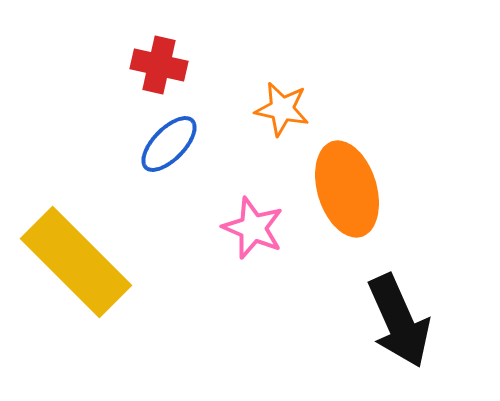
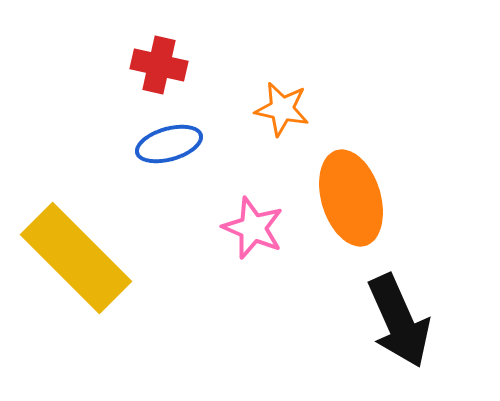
blue ellipse: rotated 30 degrees clockwise
orange ellipse: moved 4 px right, 9 px down
yellow rectangle: moved 4 px up
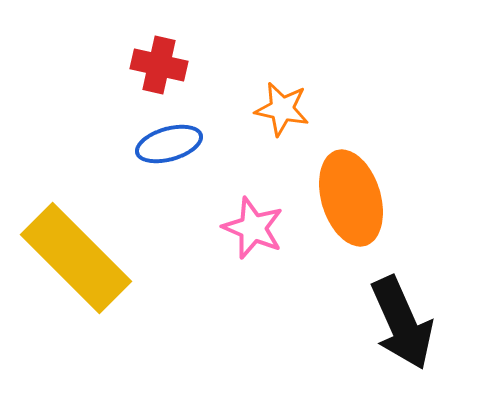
black arrow: moved 3 px right, 2 px down
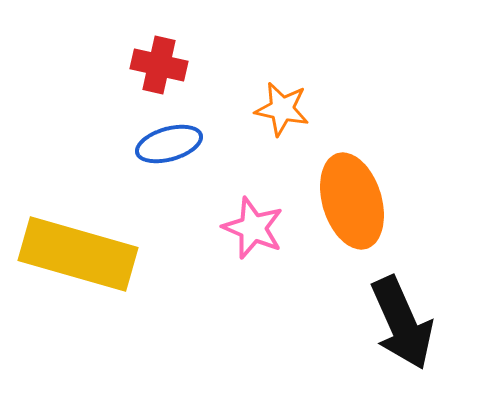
orange ellipse: moved 1 px right, 3 px down
yellow rectangle: moved 2 px right, 4 px up; rotated 29 degrees counterclockwise
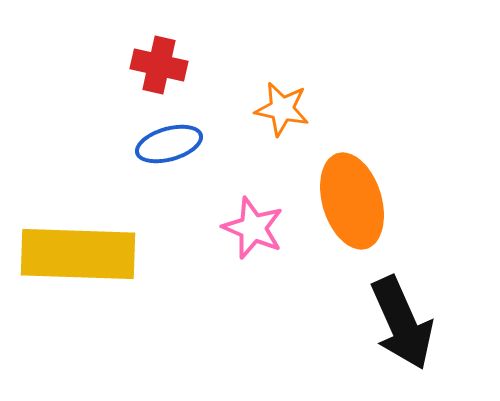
yellow rectangle: rotated 14 degrees counterclockwise
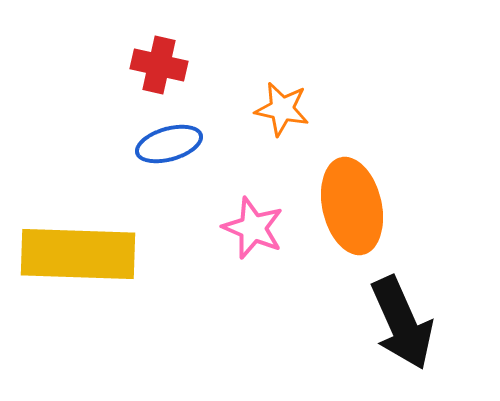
orange ellipse: moved 5 px down; rotated 4 degrees clockwise
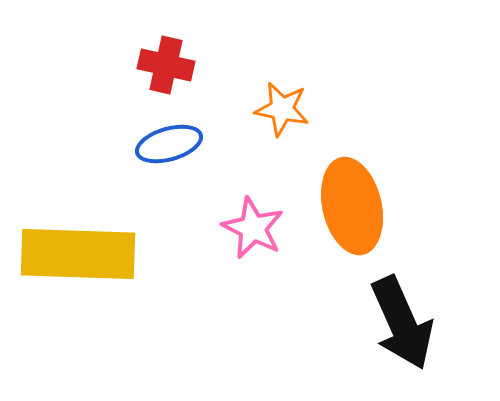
red cross: moved 7 px right
pink star: rotated 4 degrees clockwise
